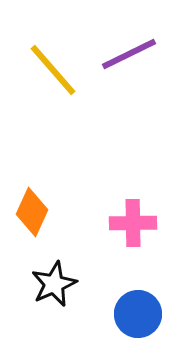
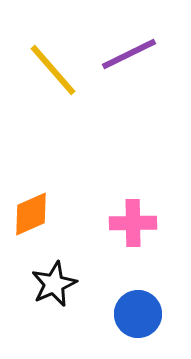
orange diamond: moved 1 px left, 2 px down; rotated 42 degrees clockwise
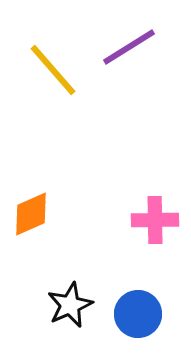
purple line: moved 7 px up; rotated 6 degrees counterclockwise
pink cross: moved 22 px right, 3 px up
black star: moved 16 px right, 21 px down
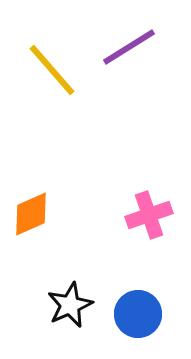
yellow line: moved 1 px left
pink cross: moved 6 px left, 5 px up; rotated 18 degrees counterclockwise
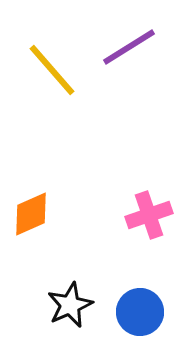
blue circle: moved 2 px right, 2 px up
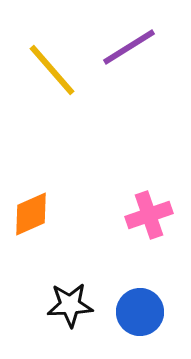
black star: rotated 21 degrees clockwise
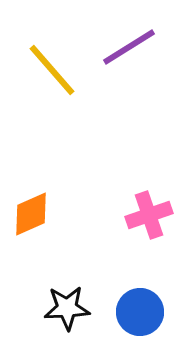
black star: moved 3 px left, 3 px down
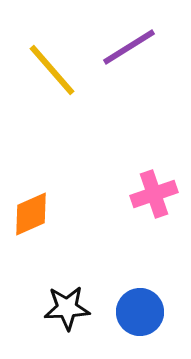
pink cross: moved 5 px right, 21 px up
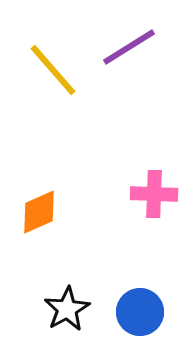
yellow line: moved 1 px right
pink cross: rotated 21 degrees clockwise
orange diamond: moved 8 px right, 2 px up
black star: moved 1 px down; rotated 27 degrees counterclockwise
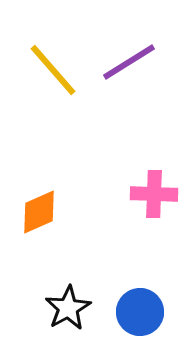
purple line: moved 15 px down
black star: moved 1 px right, 1 px up
